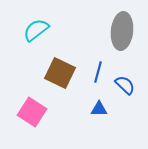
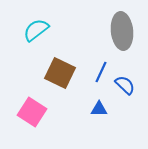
gray ellipse: rotated 12 degrees counterclockwise
blue line: moved 3 px right; rotated 10 degrees clockwise
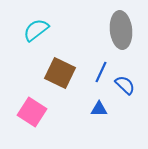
gray ellipse: moved 1 px left, 1 px up
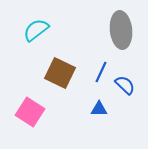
pink square: moved 2 px left
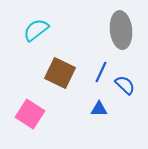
pink square: moved 2 px down
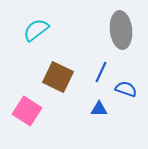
brown square: moved 2 px left, 4 px down
blue semicircle: moved 1 px right, 4 px down; rotated 25 degrees counterclockwise
pink square: moved 3 px left, 3 px up
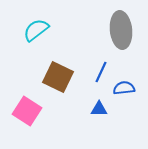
blue semicircle: moved 2 px left, 1 px up; rotated 25 degrees counterclockwise
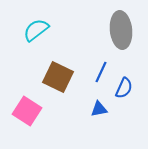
blue semicircle: rotated 120 degrees clockwise
blue triangle: rotated 12 degrees counterclockwise
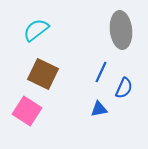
brown square: moved 15 px left, 3 px up
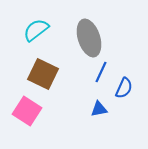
gray ellipse: moved 32 px left, 8 px down; rotated 12 degrees counterclockwise
